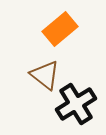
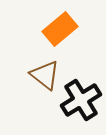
black cross: moved 5 px right, 4 px up
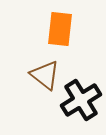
orange rectangle: rotated 44 degrees counterclockwise
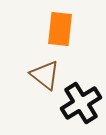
black cross: moved 3 px down
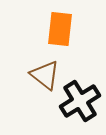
black cross: moved 1 px left, 2 px up
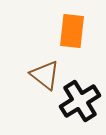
orange rectangle: moved 12 px right, 2 px down
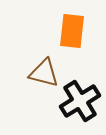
brown triangle: moved 1 px left, 2 px up; rotated 24 degrees counterclockwise
